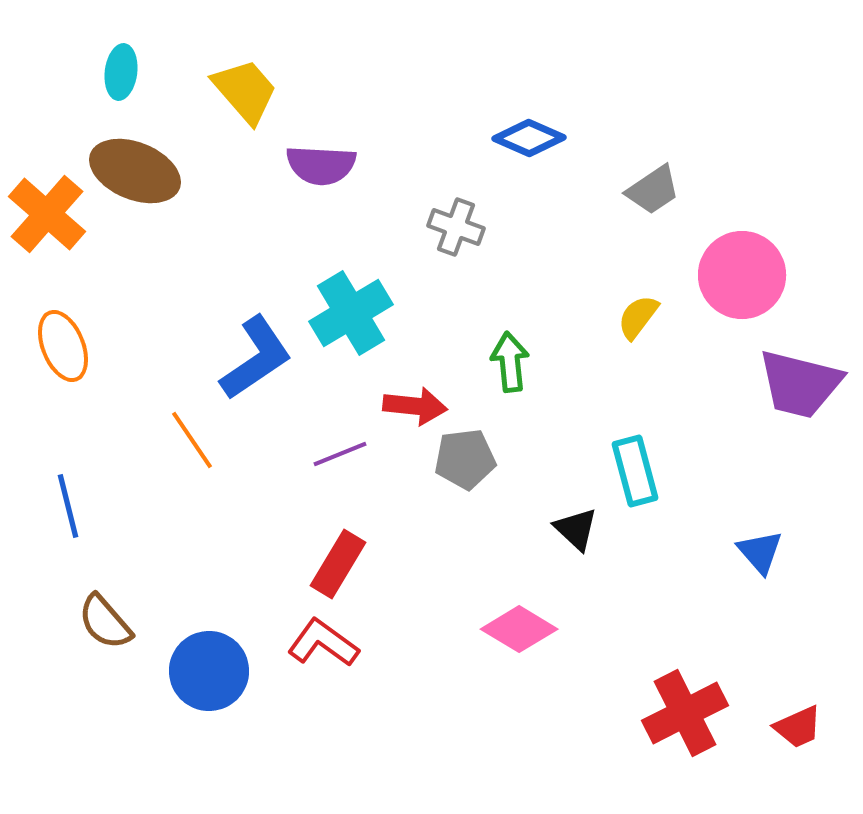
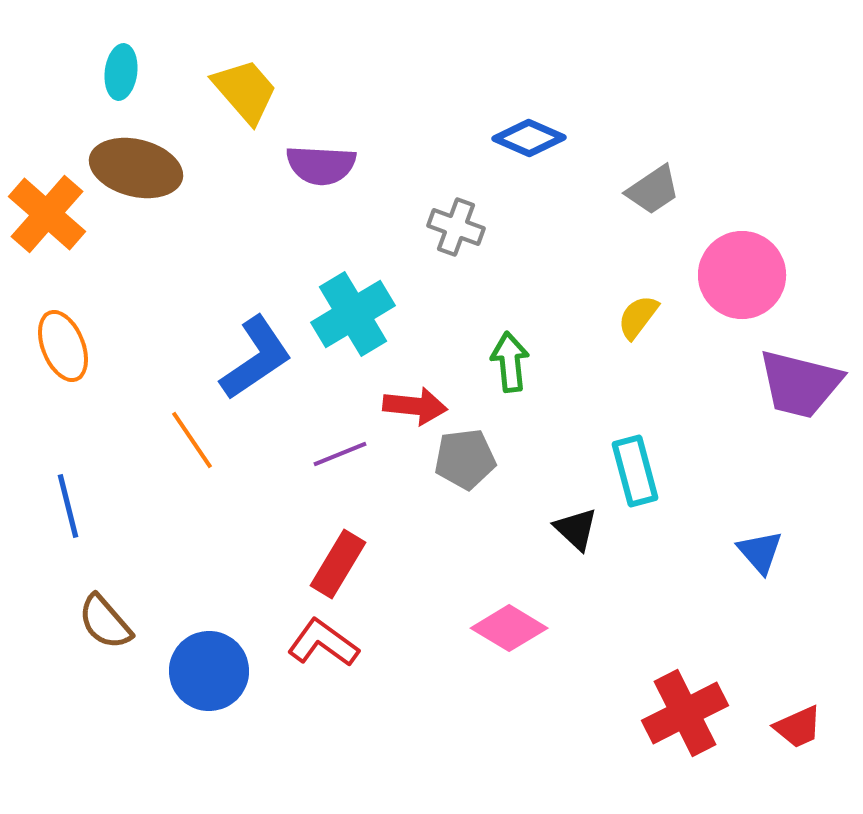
brown ellipse: moved 1 px right, 3 px up; rotated 8 degrees counterclockwise
cyan cross: moved 2 px right, 1 px down
pink diamond: moved 10 px left, 1 px up
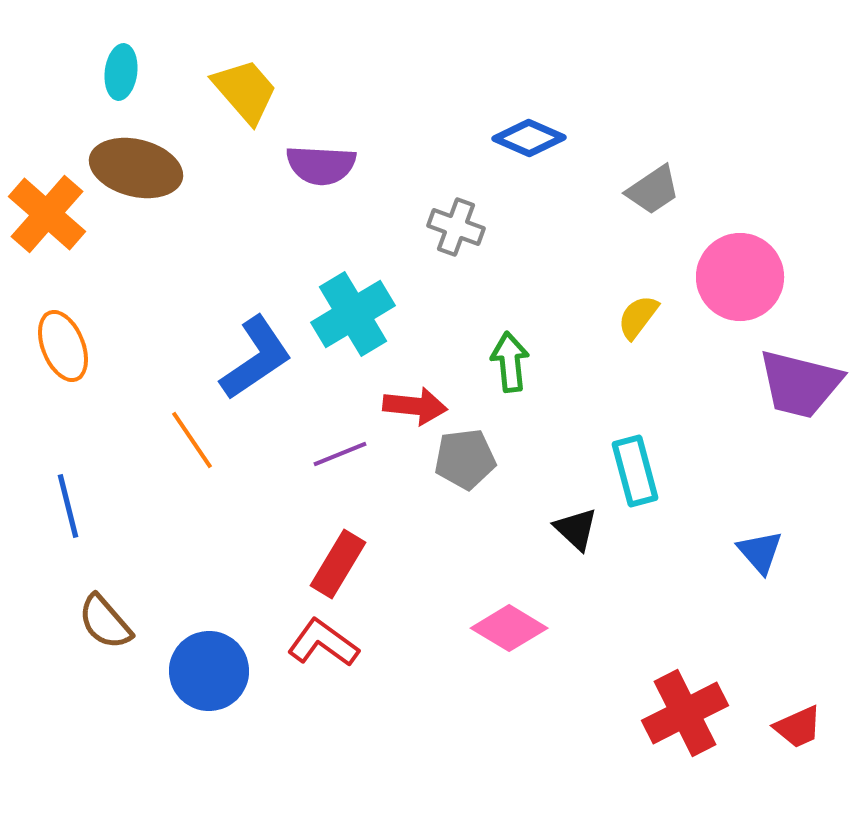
pink circle: moved 2 px left, 2 px down
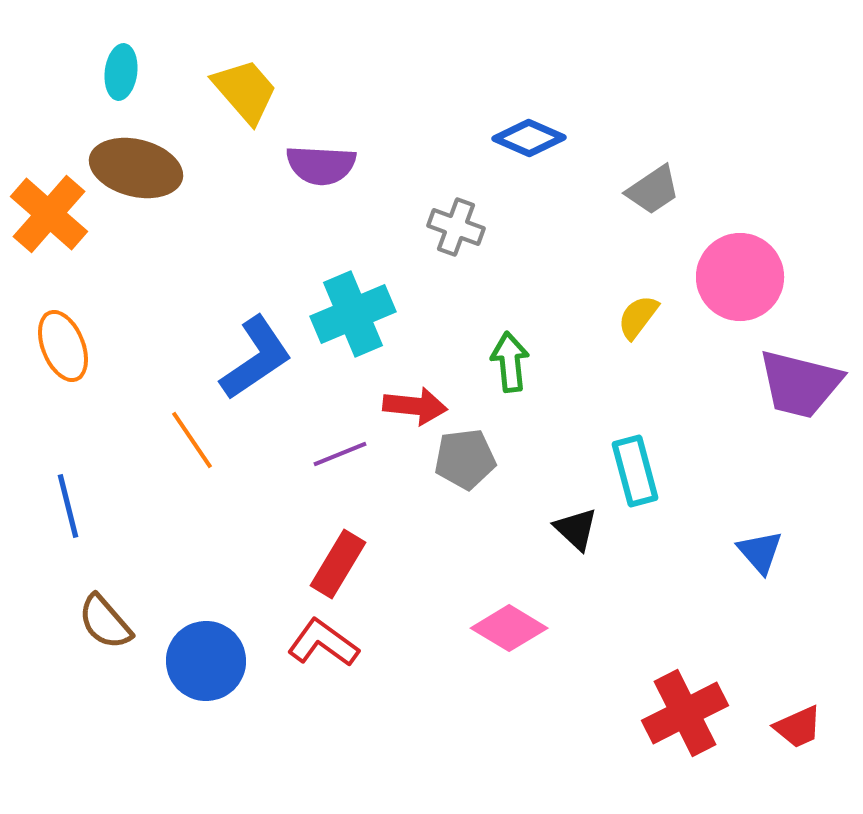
orange cross: moved 2 px right
cyan cross: rotated 8 degrees clockwise
blue circle: moved 3 px left, 10 px up
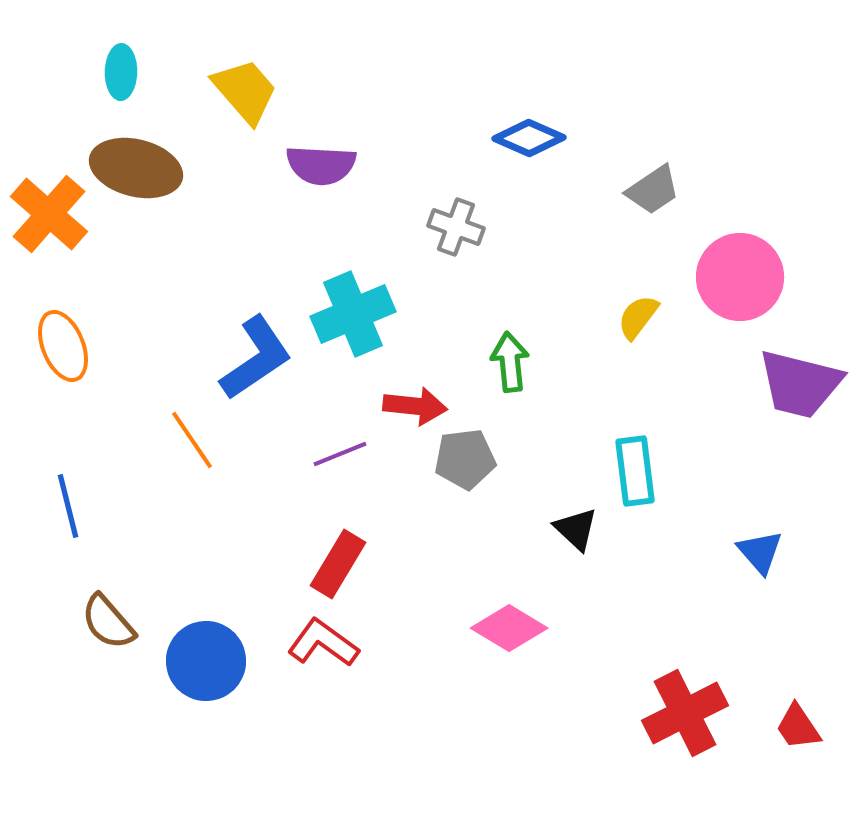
cyan ellipse: rotated 6 degrees counterclockwise
cyan rectangle: rotated 8 degrees clockwise
brown semicircle: moved 3 px right
red trapezoid: rotated 80 degrees clockwise
